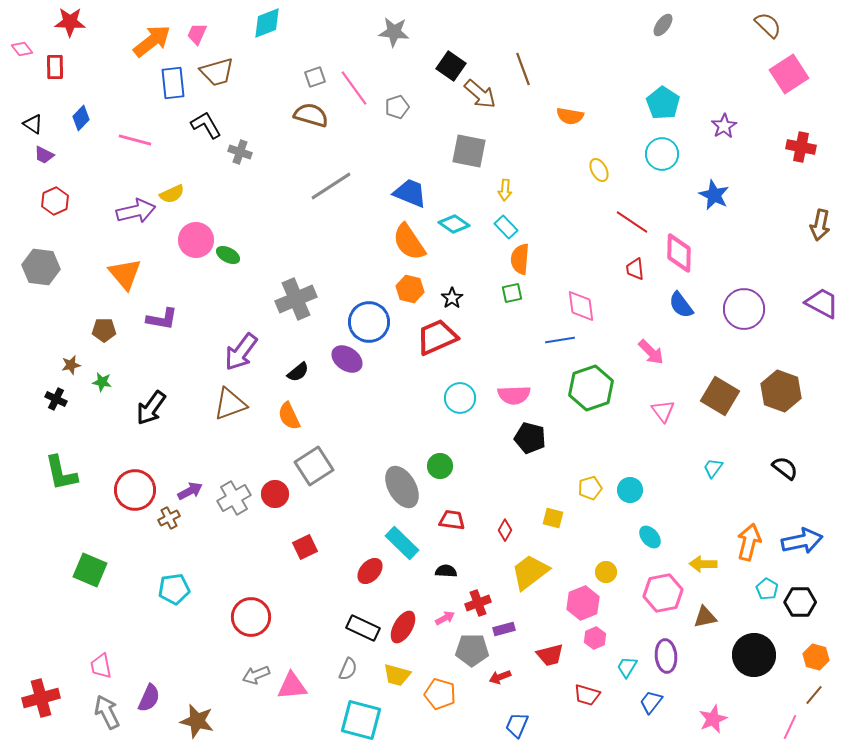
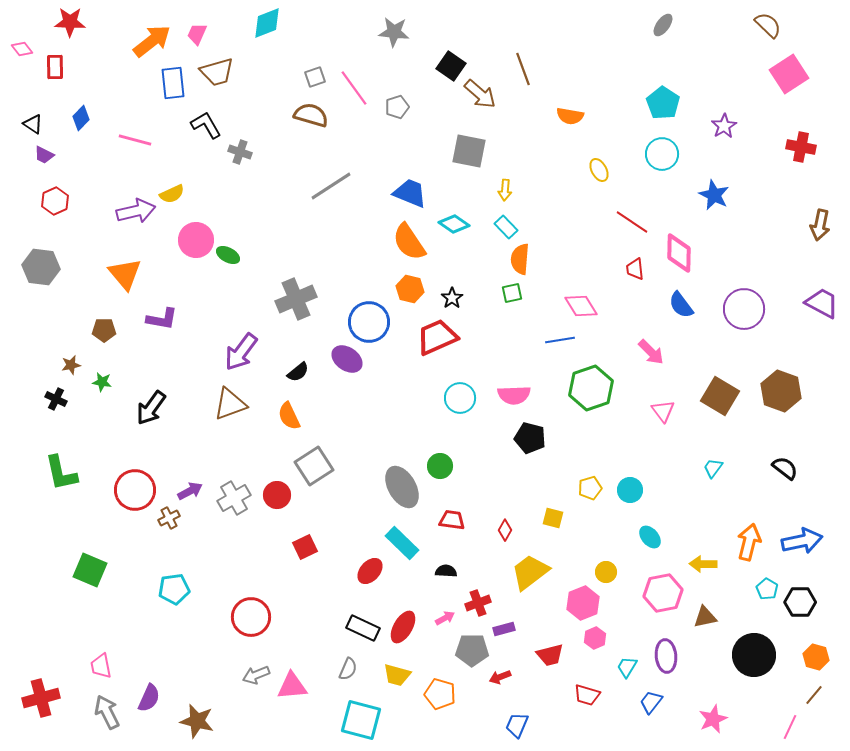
pink diamond at (581, 306): rotated 24 degrees counterclockwise
red circle at (275, 494): moved 2 px right, 1 px down
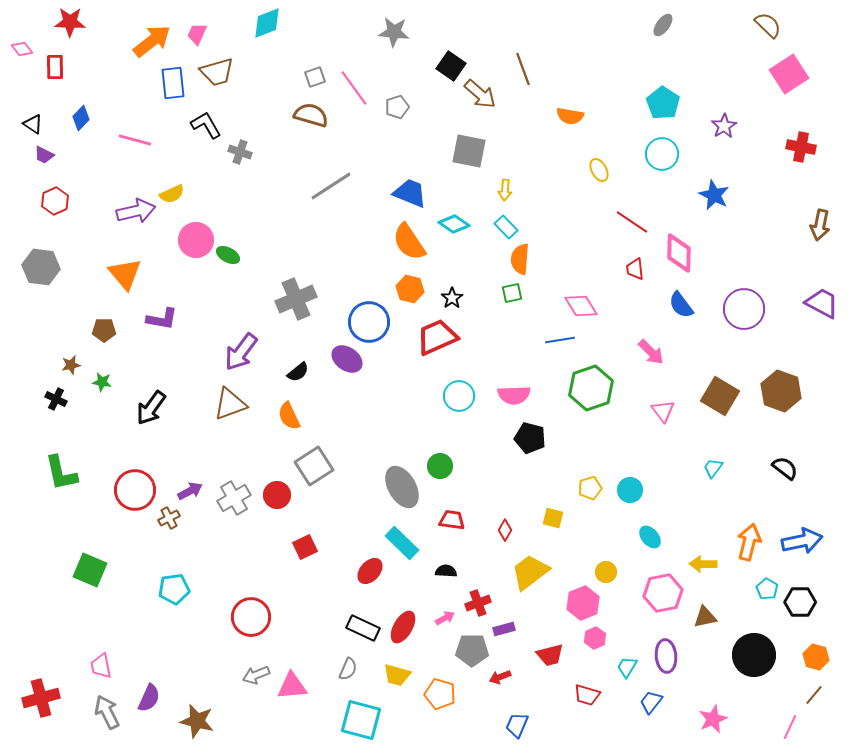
cyan circle at (460, 398): moved 1 px left, 2 px up
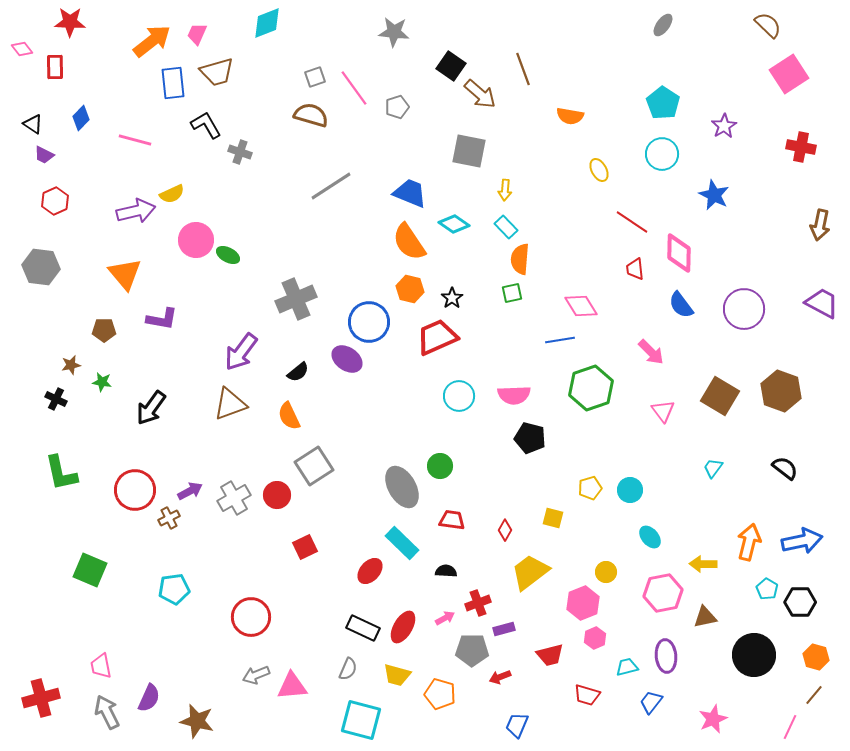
cyan trapezoid at (627, 667): rotated 45 degrees clockwise
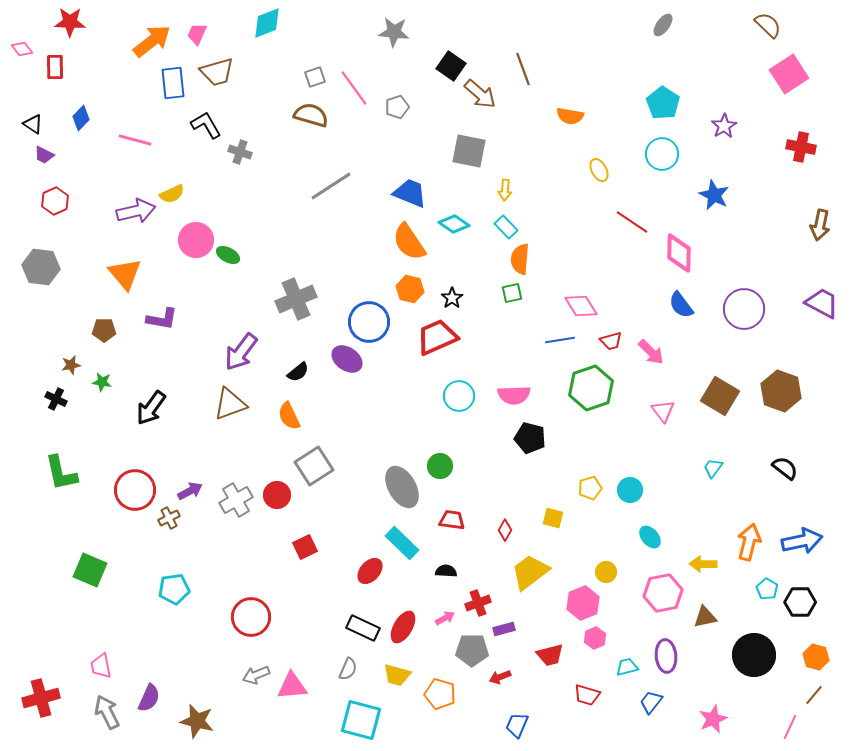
red trapezoid at (635, 269): moved 24 px left, 72 px down; rotated 100 degrees counterclockwise
gray cross at (234, 498): moved 2 px right, 2 px down
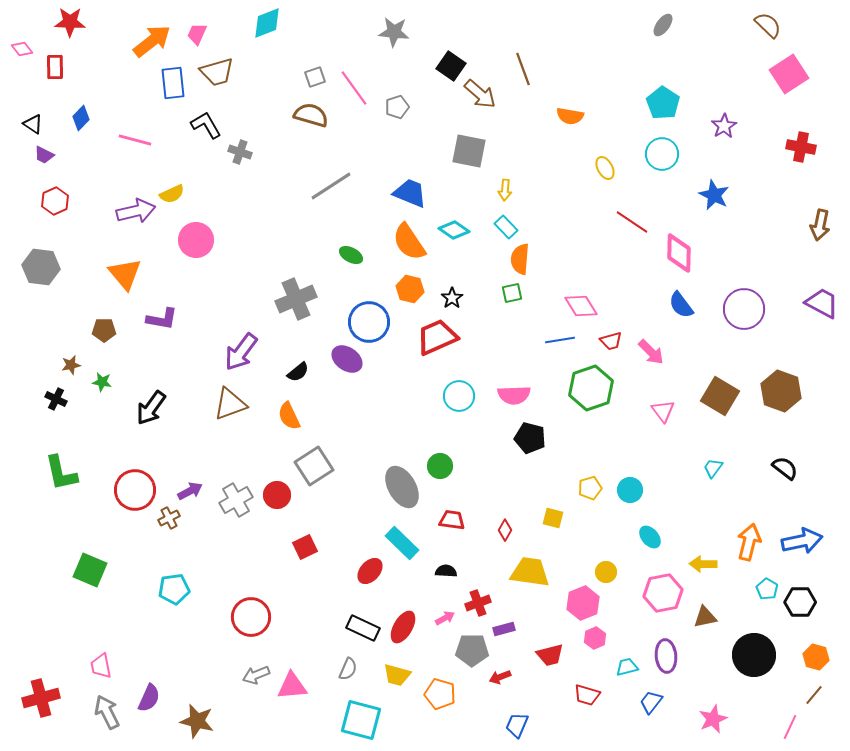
yellow ellipse at (599, 170): moved 6 px right, 2 px up
cyan diamond at (454, 224): moved 6 px down
green ellipse at (228, 255): moved 123 px right
yellow trapezoid at (530, 572): rotated 45 degrees clockwise
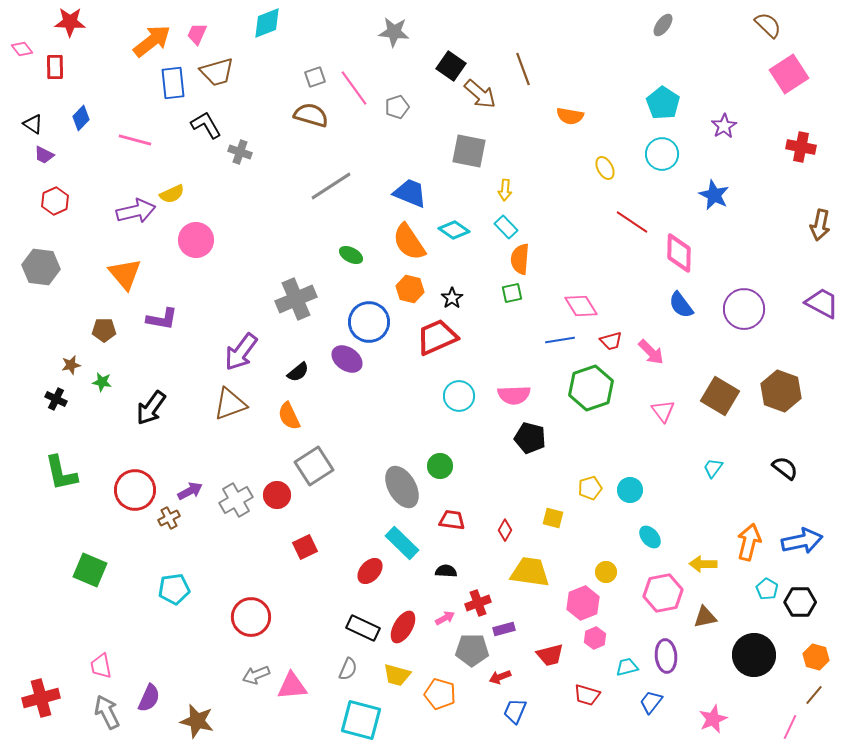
blue trapezoid at (517, 725): moved 2 px left, 14 px up
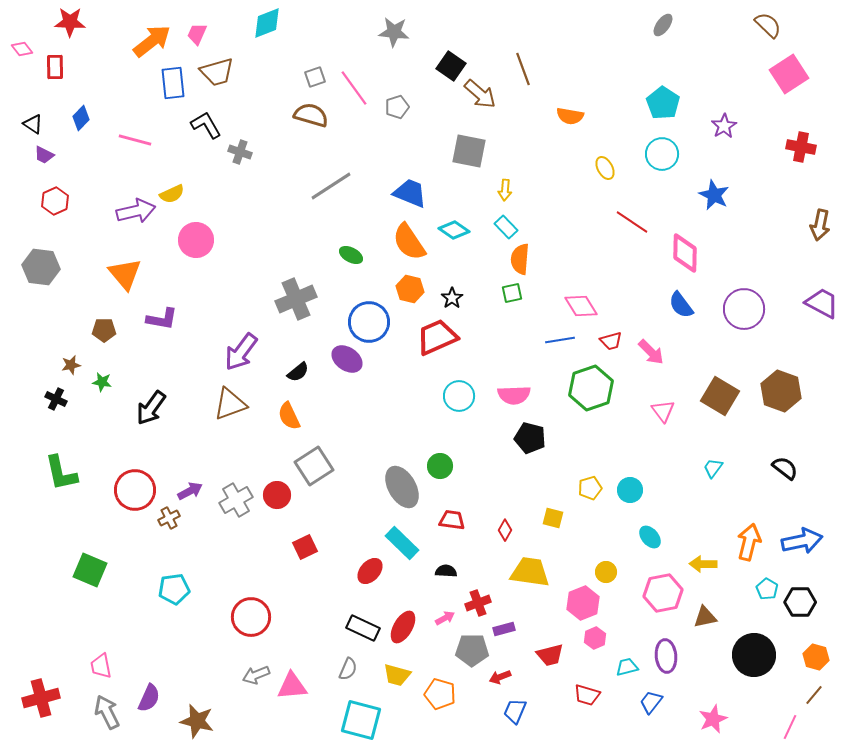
pink diamond at (679, 253): moved 6 px right
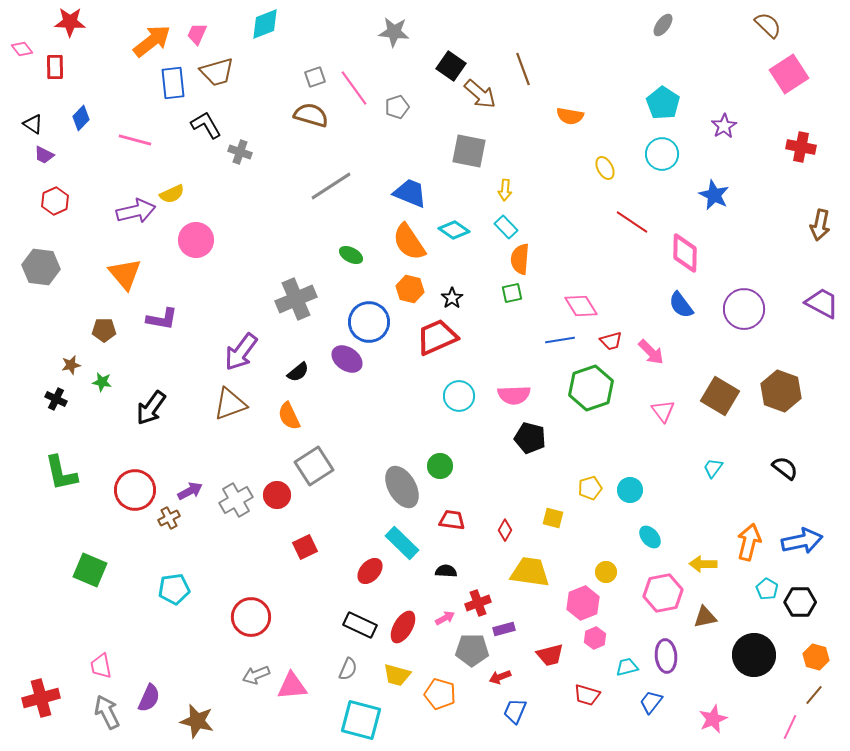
cyan diamond at (267, 23): moved 2 px left, 1 px down
black rectangle at (363, 628): moved 3 px left, 3 px up
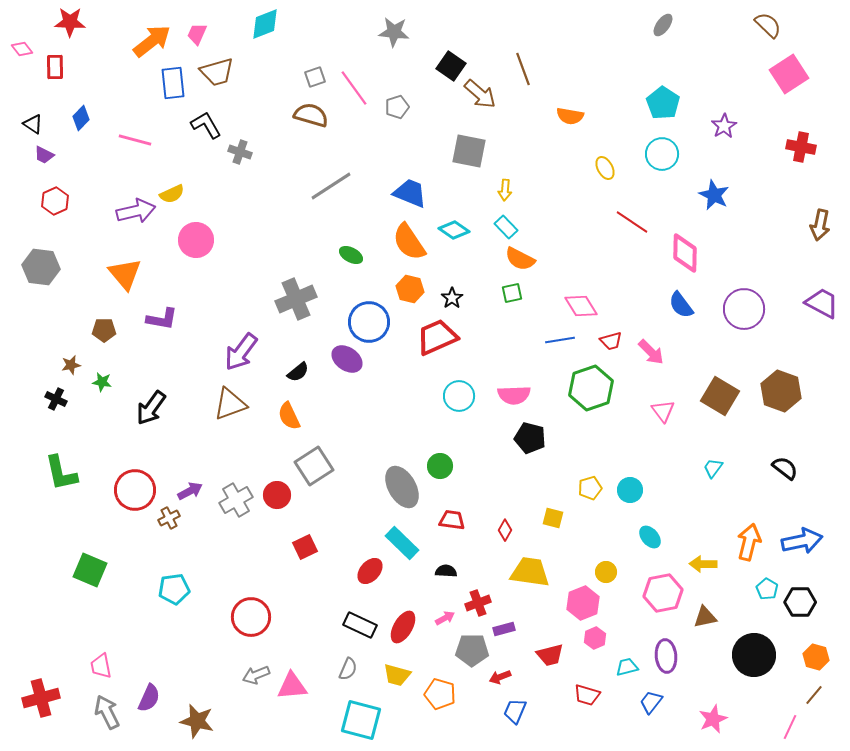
orange semicircle at (520, 259): rotated 68 degrees counterclockwise
